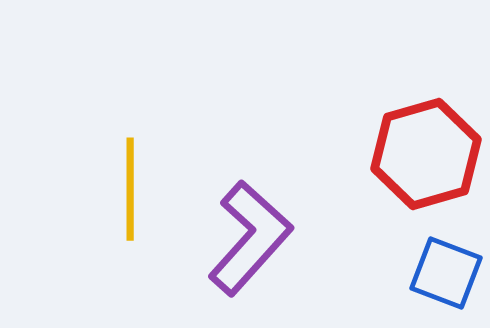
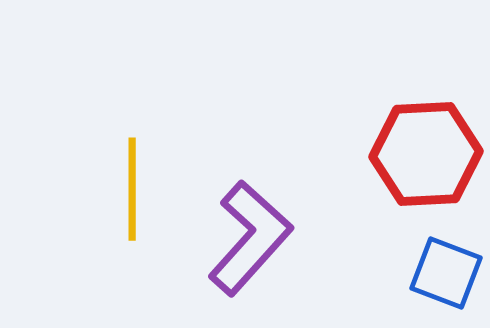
red hexagon: rotated 13 degrees clockwise
yellow line: moved 2 px right
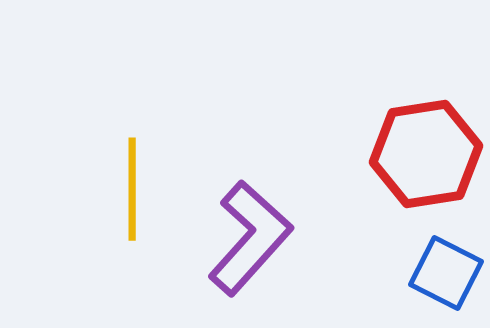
red hexagon: rotated 6 degrees counterclockwise
blue square: rotated 6 degrees clockwise
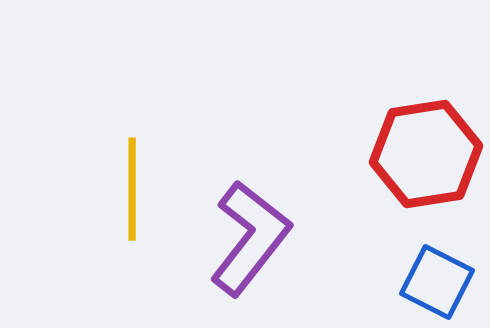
purple L-shape: rotated 4 degrees counterclockwise
blue square: moved 9 px left, 9 px down
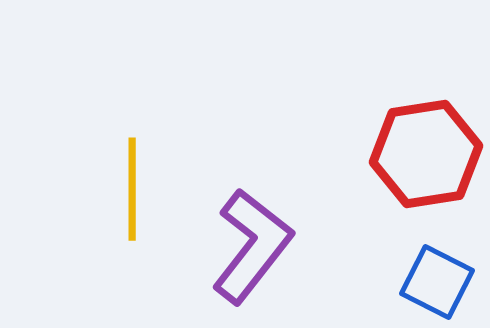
purple L-shape: moved 2 px right, 8 px down
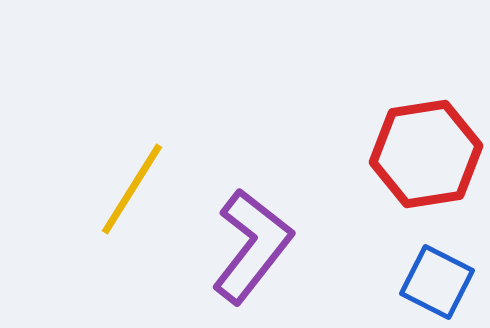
yellow line: rotated 32 degrees clockwise
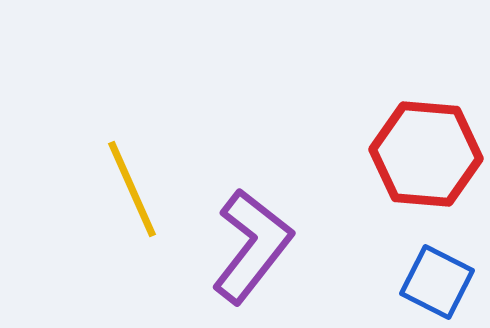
red hexagon: rotated 14 degrees clockwise
yellow line: rotated 56 degrees counterclockwise
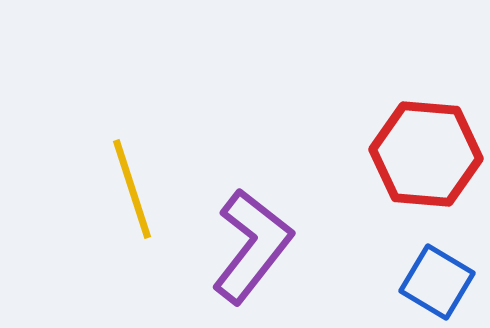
yellow line: rotated 6 degrees clockwise
blue square: rotated 4 degrees clockwise
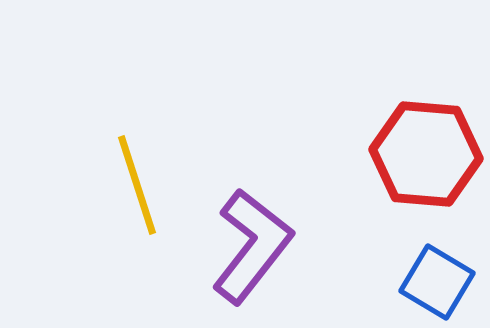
yellow line: moved 5 px right, 4 px up
